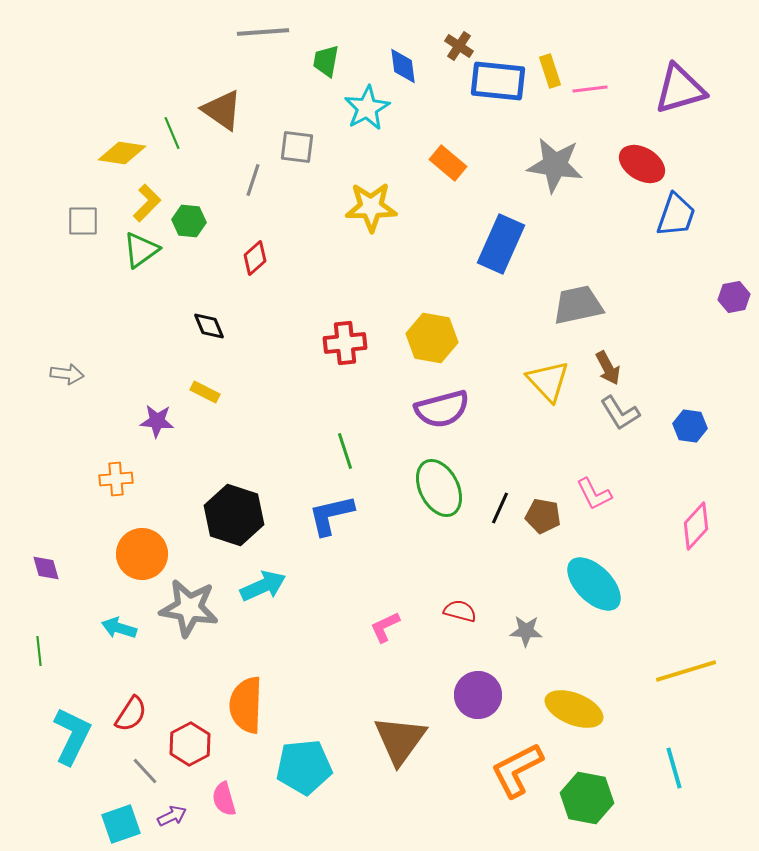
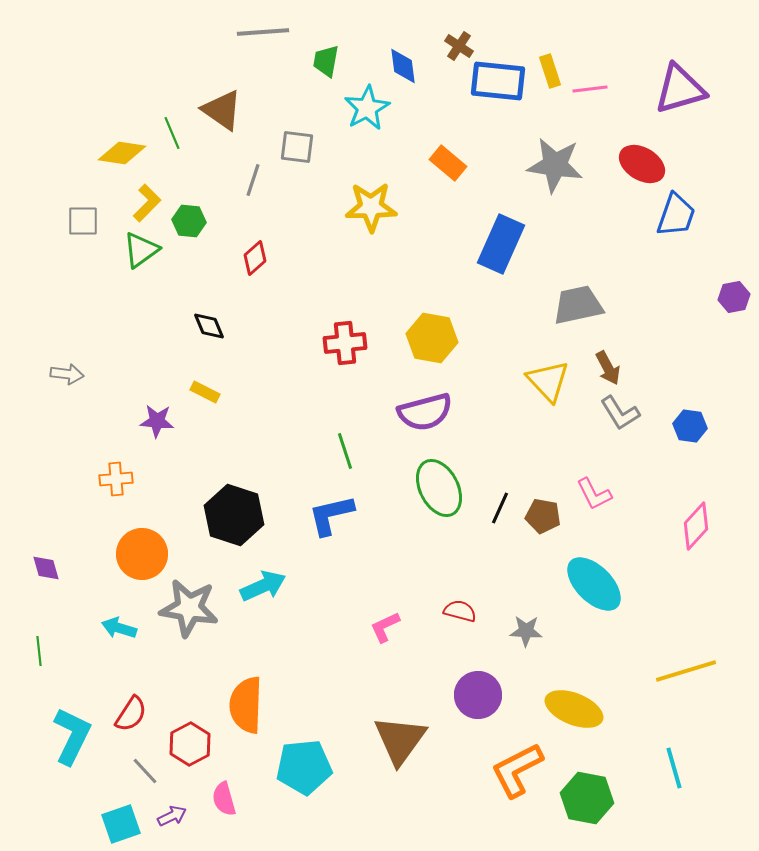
purple semicircle at (442, 409): moved 17 px left, 3 px down
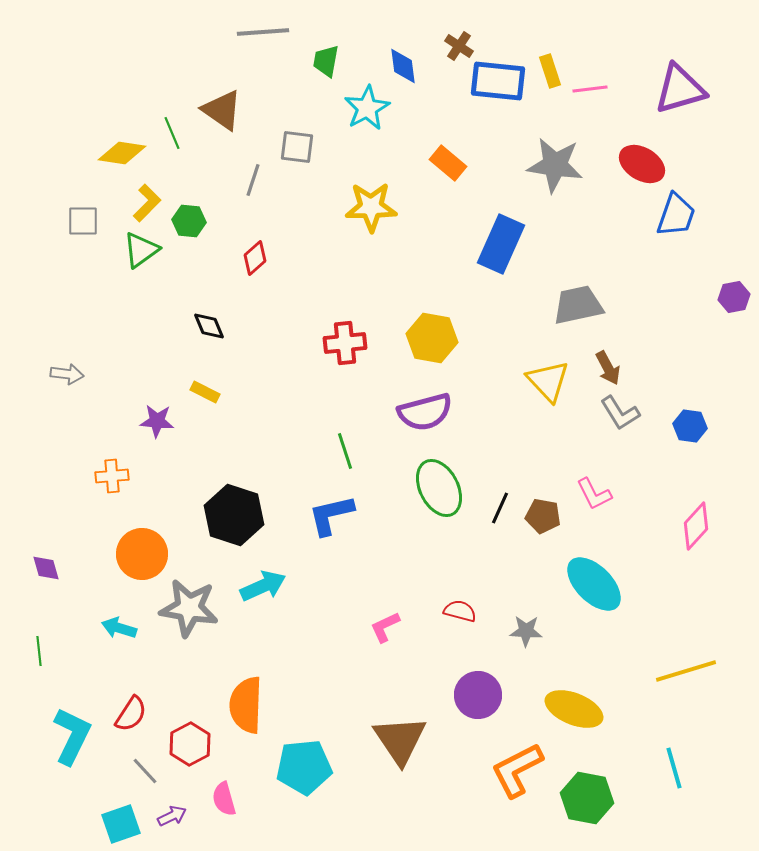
orange cross at (116, 479): moved 4 px left, 3 px up
brown triangle at (400, 740): rotated 10 degrees counterclockwise
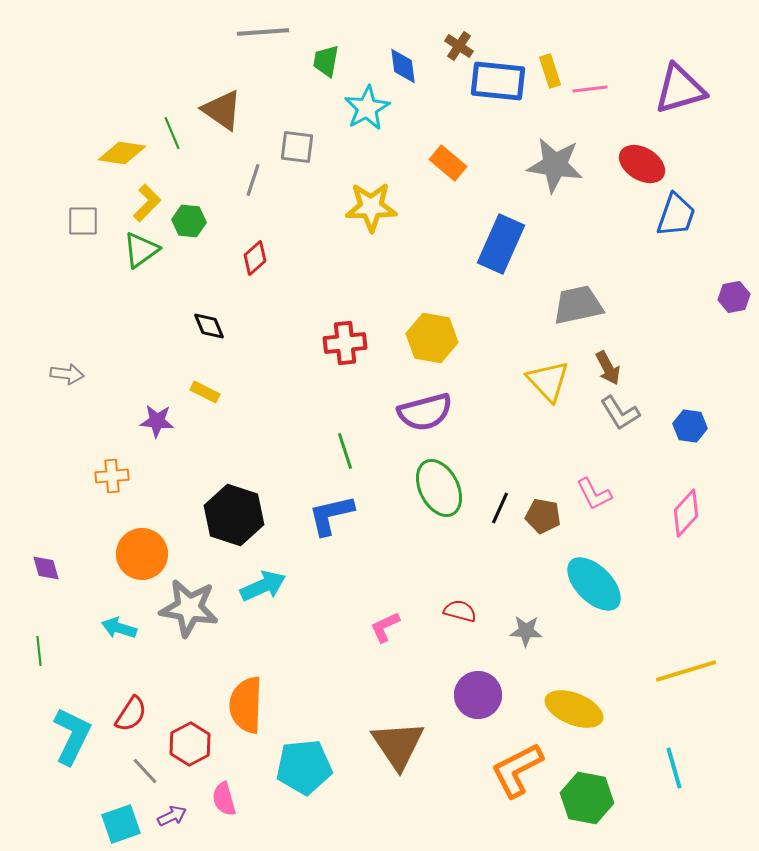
pink diamond at (696, 526): moved 10 px left, 13 px up
brown triangle at (400, 740): moved 2 px left, 5 px down
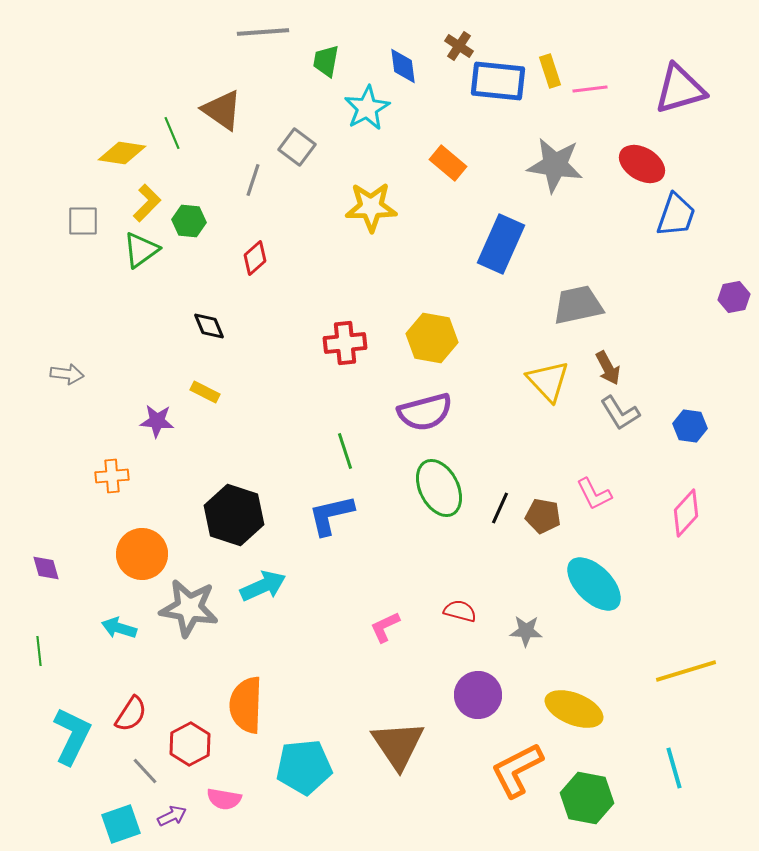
gray square at (297, 147): rotated 30 degrees clockwise
pink semicircle at (224, 799): rotated 64 degrees counterclockwise
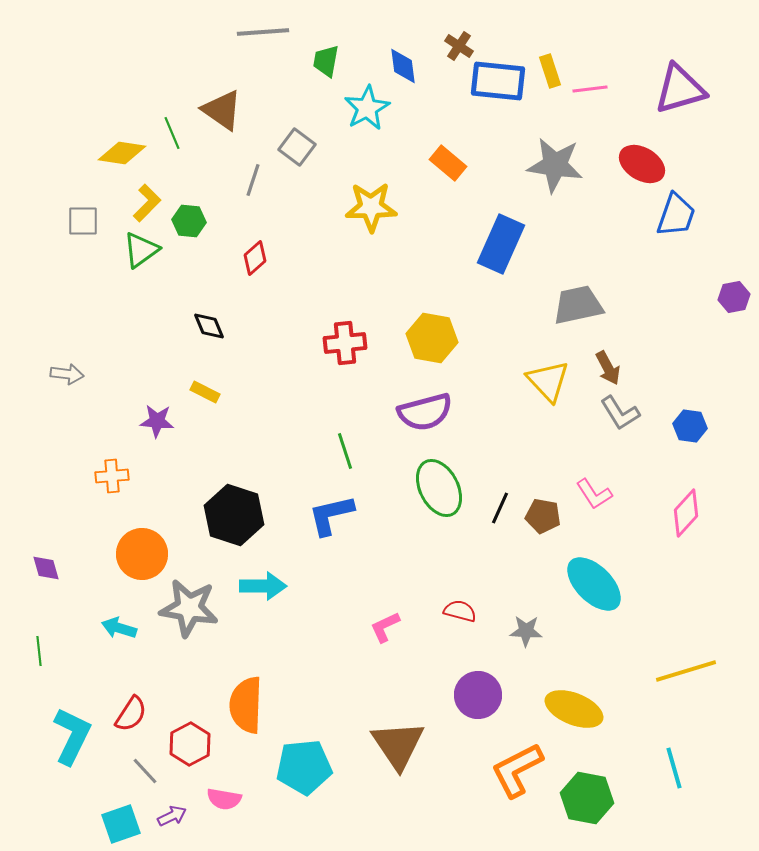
pink L-shape at (594, 494): rotated 6 degrees counterclockwise
cyan arrow at (263, 586): rotated 24 degrees clockwise
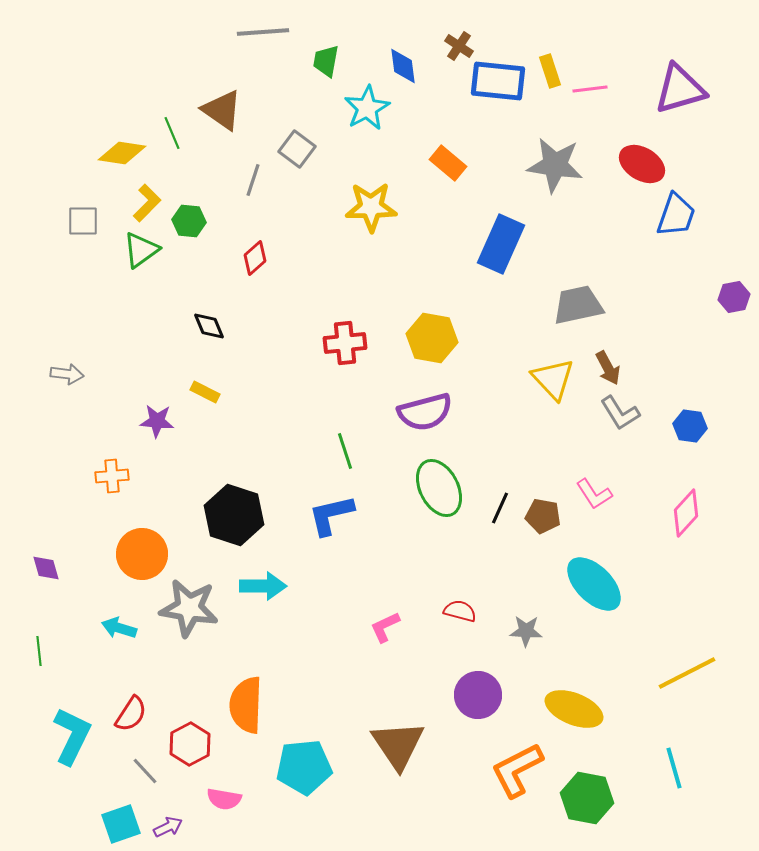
gray square at (297, 147): moved 2 px down
yellow triangle at (548, 381): moved 5 px right, 2 px up
yellow line at (686, 671): moved 1 px right, 2 px down; rotated 10 degrees counterclockwise
purple arrow at (172, 816): moved 4 px left, 11 px down
